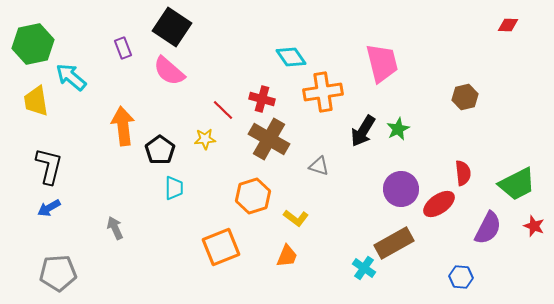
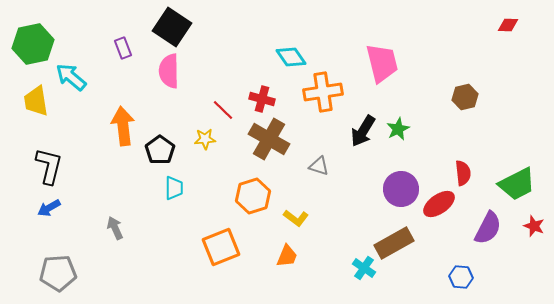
pink semicircle: rotated 48 degrees clockwise
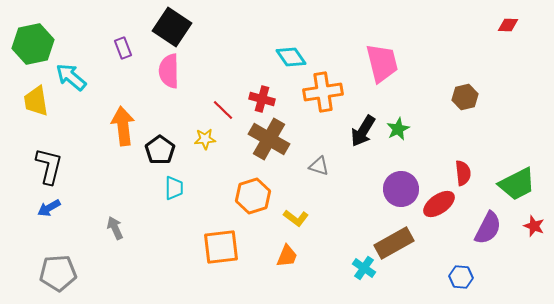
orange square: rotated 15 degrees clockwise
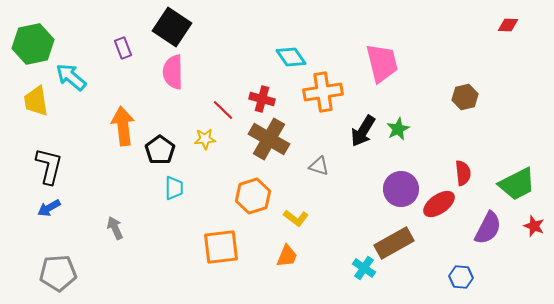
pink semicircle: moved 4 px right, 1 px down
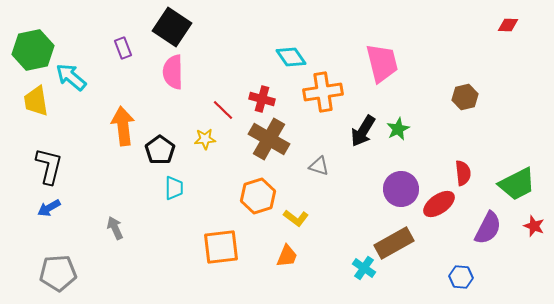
green hexagon: moved 6 px down
orange hexagon: moved 5 px right
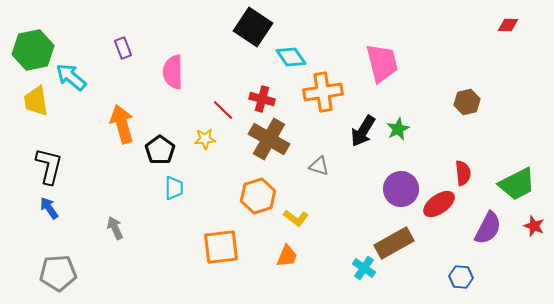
black square: moved 81 px right
brown hexagon: moved 2 px right, 5 px down
orange arrow: moved 1 px left, 2 px up; rotated 9 degrees counterclockwise
blue arrow: rotated 85 degrees clockwise
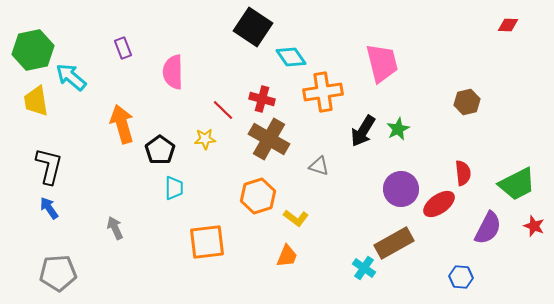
orange square: moved 14 px left, 5 px up
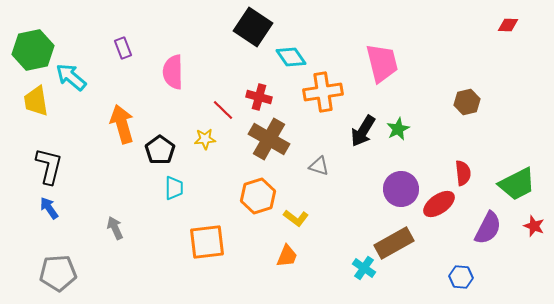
red cross: moved 3 px left, 2 px up
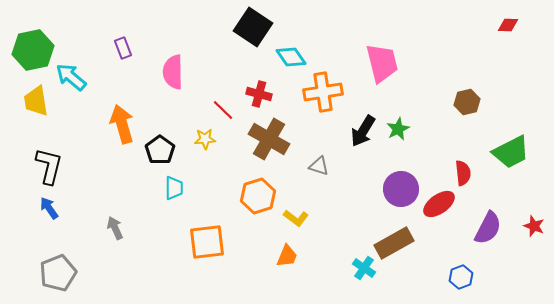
red cross: moved 3 px up
green trapezoid: moved 6 px left, 32 px up
gray pentagon: rotated 18 degrees counterclockwise
blue hexagon: rotated 25 degrees counterclockwise
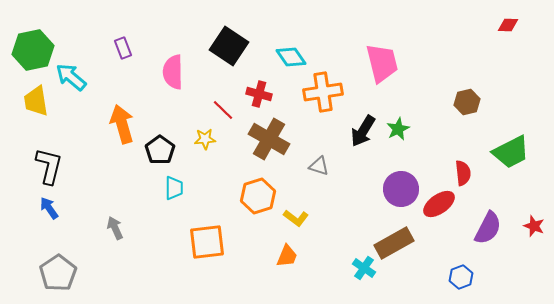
black square: moved 24 px left, 19 px down
gray pentagon: rotated 12 degrees counterclockwise
